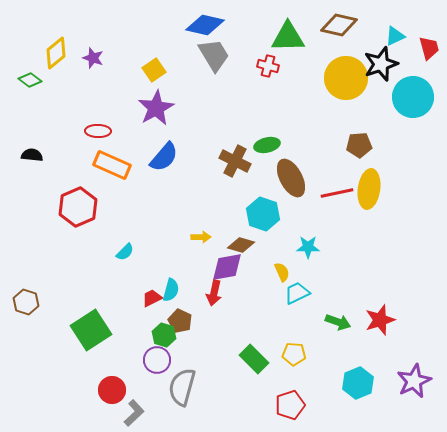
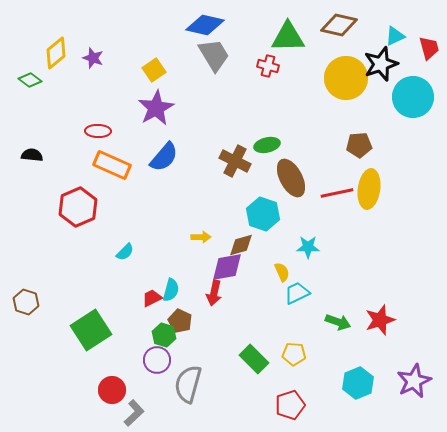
brown diamond at (241, 245): rotated 32 degrees counterclockwise
gray semicircle at (182, 387): moved 6 px right, 3 px up
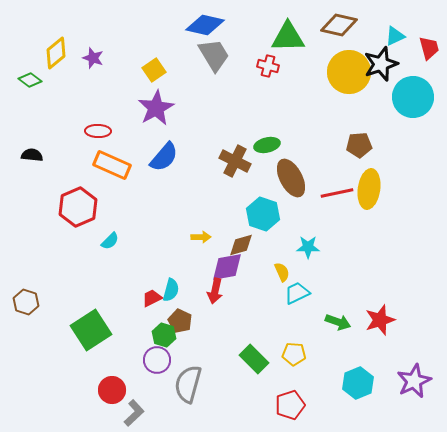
yellow circle at (346, 78): moved 3 px right, 6 px up
cyan semicircle at (125, 252): moved 15 px left, 11 px up
red arrow at (214, 293): moved 1 px right, 2 px up
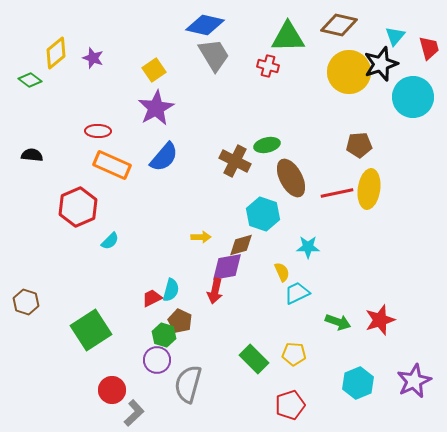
cyan triangle at (395, 36): rotated 25 degrees counterclockwise
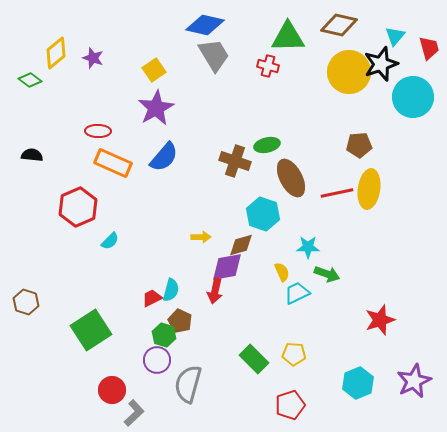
brown cross at (235, 161): rotated 8 degrees counterclockwise
orange rectangle at (112, 165): moved 1 px right, 2 px up
green arrow at (338, 322): moved 11 px left, 48 px up
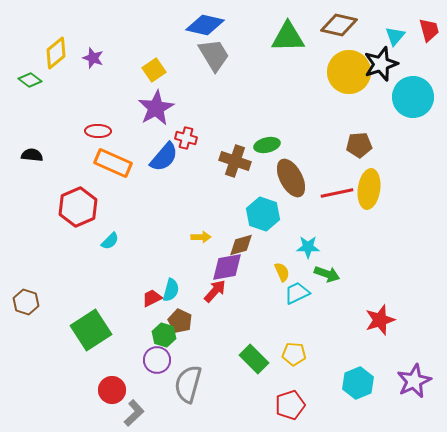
red trapezoid at (429, 48): moved 18 px up
red cross at (268, 66): moved 82 px left, 72 px down
red arrow at (215, 291): rotated 150 degrees counterclockwise
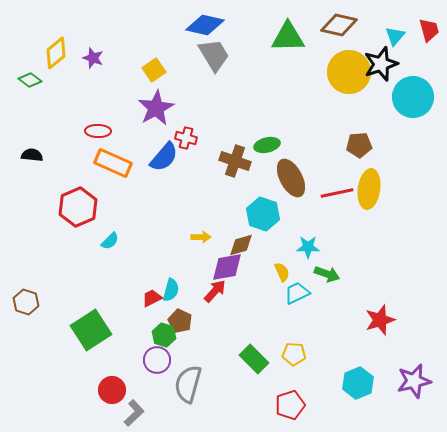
purple star at (414, 381): rotated 12 degrees clockwise
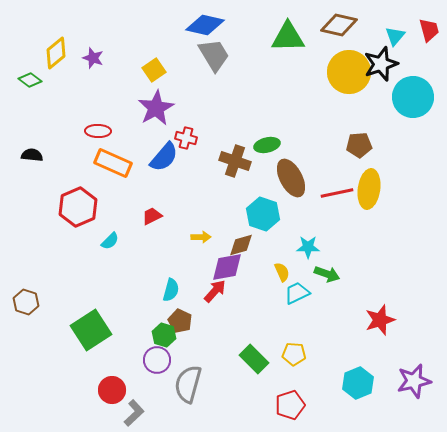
red trapezoid at (152, 298): moved 82 px up
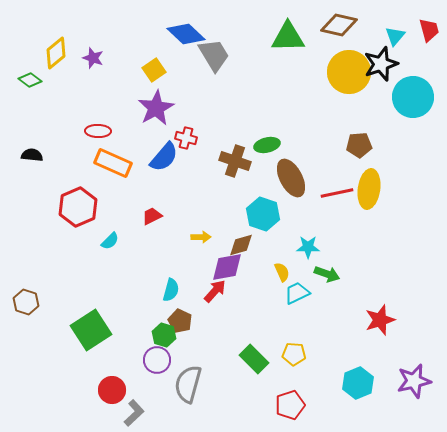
blue diamond at (205, 25): moved 19 px left, 9 px down; rotated 30 degrees clockwise
